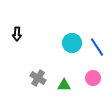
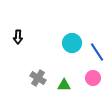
black arrow: moved 1 px right, 3 px down
blue line: moved 5 px down
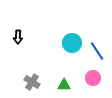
blue line: moved 1 px up
gray cross: moved 6 px left, 4 px down
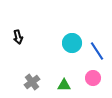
black arrow: rotated 16 degrees counterclockwise
gray cross: rotated 21 degrees clockwise
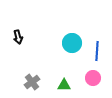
blue line: rotated 36 degrees clockwise
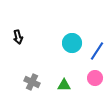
blue line: rotated 30 degrees clockwise
pink circle: moved 2 px right
gray cross: rotated 28 degrees counterclockwise
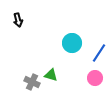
black arrow: moved 17 px up
blue line: moved 2 px right, 2 px down
green triangle: moved 13 px left, 10 px up; rotated 16 degrees clockwise
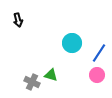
pink circle: moved 2 px right, 3 px up
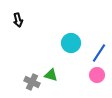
cyan circle: moved 1 px left
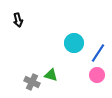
cyan circle: moved 3 px right
blue line: moved 1 px left
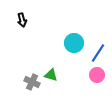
black arrow: moved 4 px right
